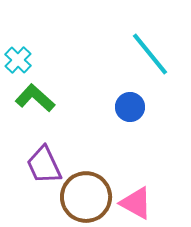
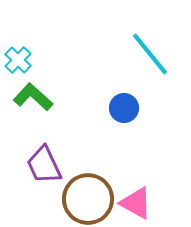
green L-shape: moved 2 px left, 1 px up
blue circle: moved 6 px left, 1 px down
brown circle: moved 2 px right, 2 px down
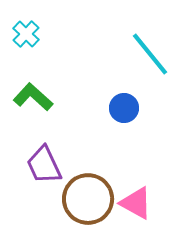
cyan cross: moved 8 px right, 26 px up
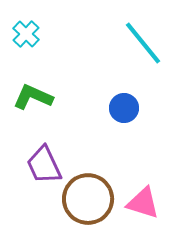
cyan line: moved 7 px left, 11 px up
green L-shape: rotated 18 degrees counterclockwise
pink triangle: moved 7 px right; rotated 12 degrees counterclockwise
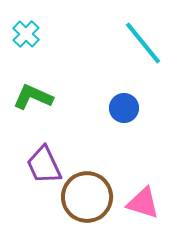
brown circle: moved 1 px left, 2 px up
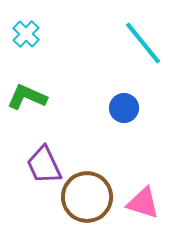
green L-shape: moved 6 px left
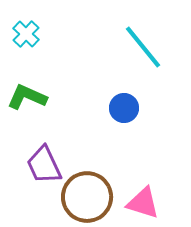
cyan line: moved 4 px down
